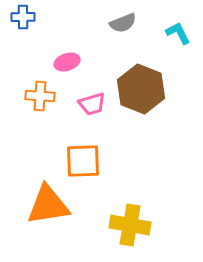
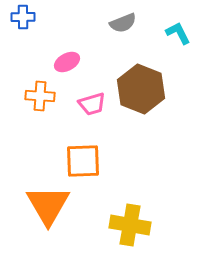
pink ellipse: rotated 10 degrees counterclockwise
orange triangle: rotated 51 degrees counterclockwise
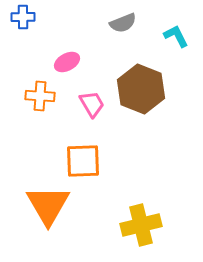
cyan L-shape: moved 2 px left, 3 px down
pink trapezoid: rotated 104 degrees counterclockwise
yellow cross: moved 11 px right; rotated 24 degrees counterclockwise
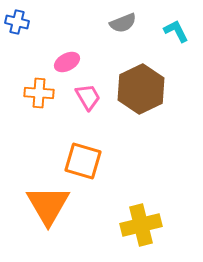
blue cross: moved 6 px left, 5 px down; rotated 15 degrees clockwise
cyan L-shape: moved 5 px up
brown hexagon: rotated 12 degrees clockwise
orange cross: moved 1 px left, 3 px up
pink trapezoid: moved 4 px left, 7 px up
orange square: rotated 18 degrees clockwise
